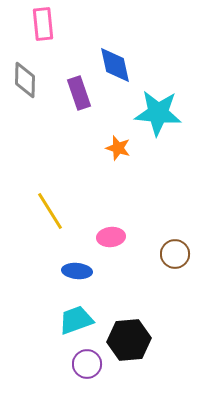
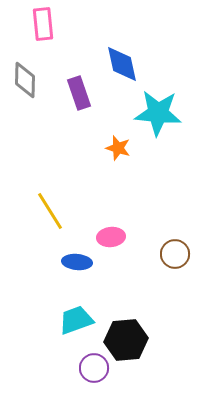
blue diamond: moved 7 px right, 1 px up
blue ellipse: moved 9 px up
black hexagon: moved 3 px left
purple circle: moved 7 px right, 4 px down
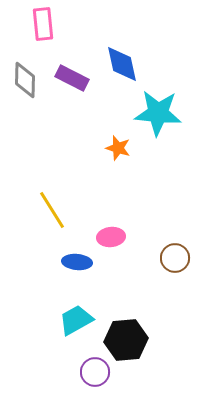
purple rectangle: moved 7 px left, 15 px up; rotated 44 degrees counterclockwise
yellow line: moved 2 px right, 1 px up
brown circle: moved 4 px down
cyan trapezoid: rotated 9 degrees counterclockwise
purple circle: moved 1 px right, 4 px down
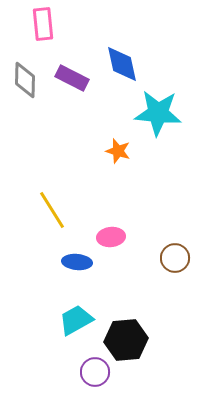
orange star: moved 3 px down
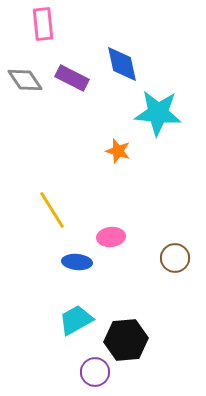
gray diamond: rotated 36 degrees counterclockwise
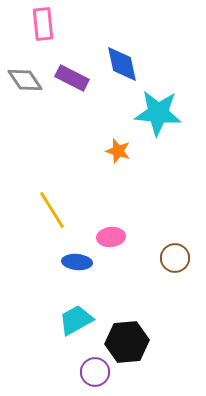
black hexagon: moved 1 px right, 2 px down
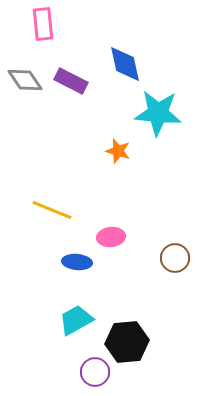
blue diamond: moved 3 px right
purple rectangle: moved 1 px left, 3 px down
yellow line: rotated 36 degrees counterclockwise
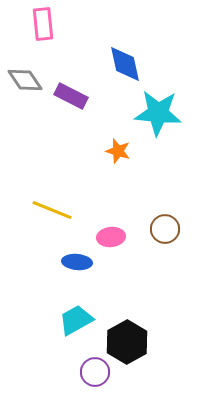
purple rectangle: moved 15 px down
brown circle: moved 10 px left, 29 px up
black hexagon: rotated 24 degrees counterclockwise
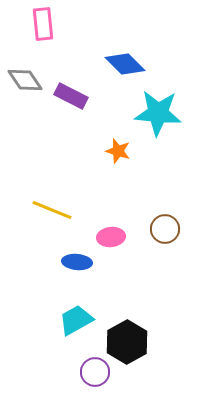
blue diamond: rotated 33 degrees counterclockwise
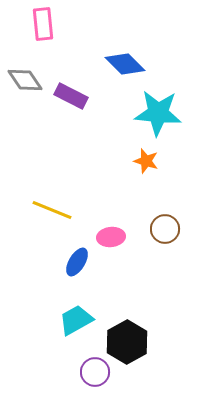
orange star: moved 28 px right, 10 px down
blue ellipse: rotated 64 degrees counterclockwise
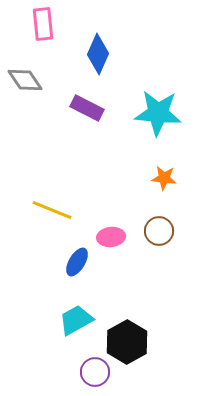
blue diamond: moved 27 px left, 10 px up; rotated 69 degrees clockwise
purple rectangle: moved 16 px right, 12 px down
orange star: moved 18 px right, 17 px down; rotated 10 degrees counterclockwise
brown circle: moved 6 px left, 2 px down
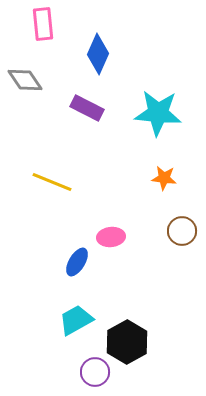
yellow line: moved 28 px up
brown circle: moved 23 px right
